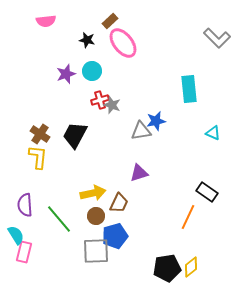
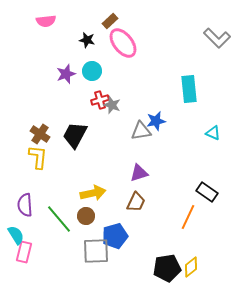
brown trapezoid: moved 17 px right, 1 px up
brown circle: moved 10 px left
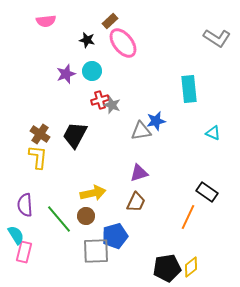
gray L-shape: rotated 12 degrees counterclockwise
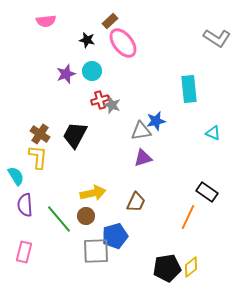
purple triangle: moved 4 px right, 15 px up
cyan semicircle: moved 59 px up
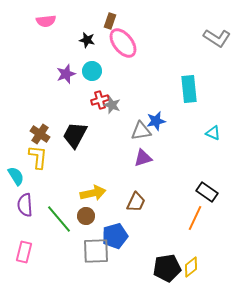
brown rectangle: rotated 28 degrees counterclockwise
orange line: moved 7 px right, 1 px down
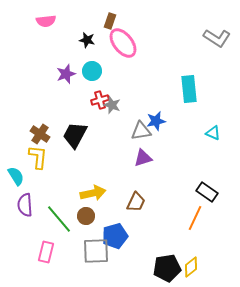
pink rectangle: moved 22 px right
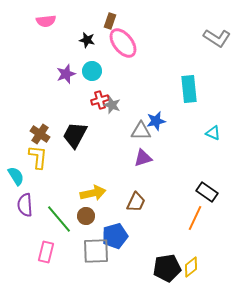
gray triangle: rotated 10 degrees clockwise
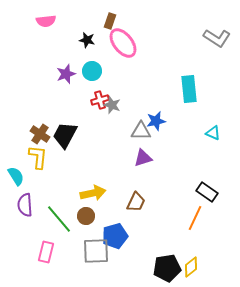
black trapezoid: moved 10 px left
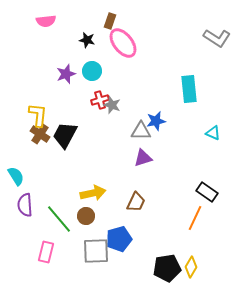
yellow L-shape: moved 42 px up
blue pentagon: moved 4 px right, 3 px down
yellow diamond: rotated 20 degrees counterclockwise
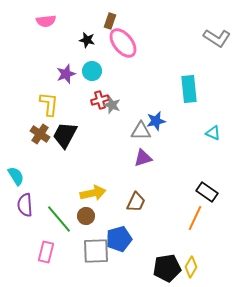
yellow L-shape: moved 11 px right, 11 px up
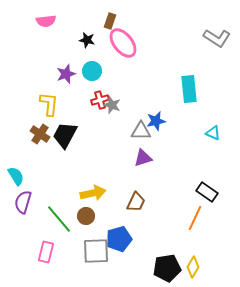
purple semicircle: moved 2 px left, 3 px up; rotated 20 degrees clockwise
yellow diamond: moved 2 px right
